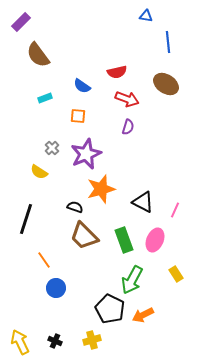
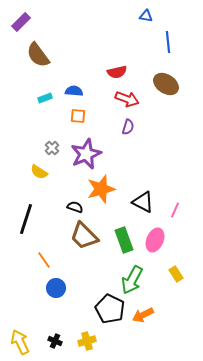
blue semicircle: moved 8 px left, 5 px down; rotated 150 degrees clockwise
yellow cross: moved 5 px left, 1 px down
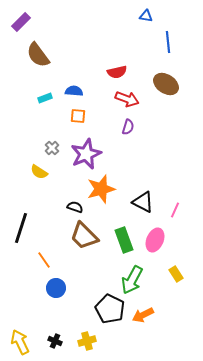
black line: moved 5 px left, 9 px down
